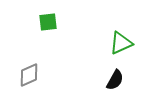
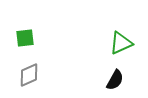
green square: moved 23 px left, 16 px down
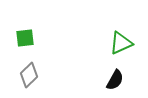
gray diamond: rotated 20 degrees counterclockwise
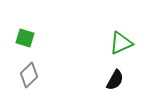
green square: rotated 24 degrees clockwise
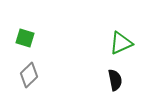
black semicircle: rotated 40 degrees counterclockwise
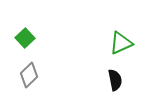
green square: rotated 30 degrees clockwise
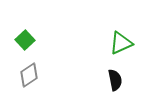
green square: moved 2 px down
gray diamond: rotated 10 degrees clockwise
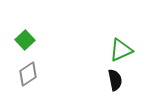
green triangle: moved 7 px down
gray diamond: moved 1 px left, 1 px up
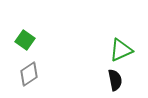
green square: rotated 12 degrees counterclockwise
gray diamond: moved 1 px right
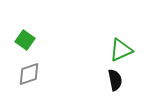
gray diamond: rotated 15 degrees clockwise
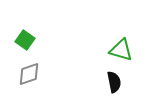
green triangle: rotated 40 degrees clockwise
black semicircle: moved 1 px left, 2 px down
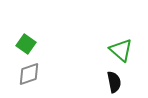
green square: moved 1 px right, 4 px down
green triangle: rotated 25 degrees clockwise
